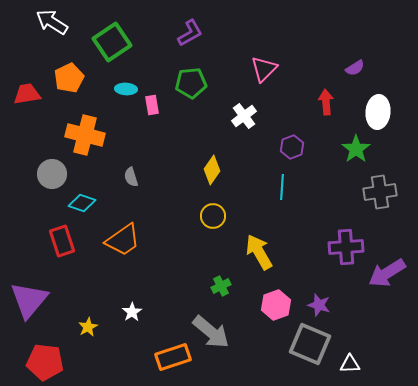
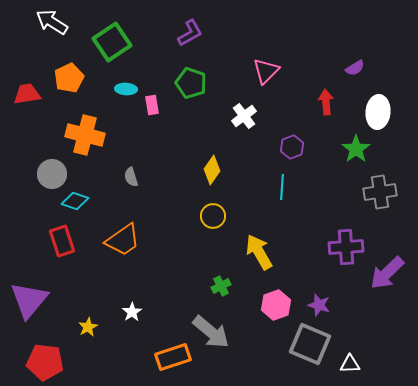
pink triangle: moved 2 px right, 2 px down
green pentagon: rotated 24 degrees clockwise
cyan diamond: moved 7 px left, 2 px up
purple arrow: rotated 12 degrees counterclockwise
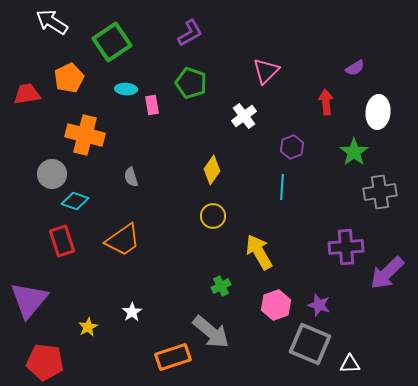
green star: moved 2 px left, 3 px down
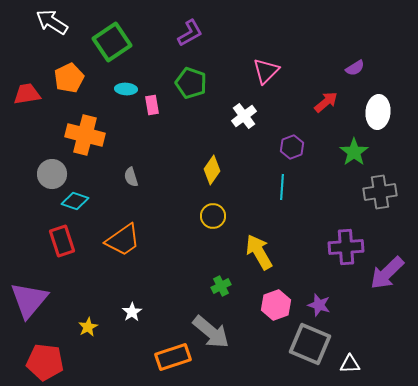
red arrow: rotated 55 degrees clockwise
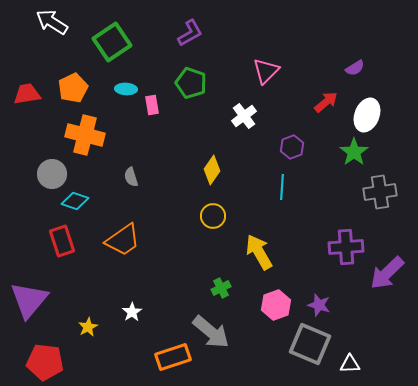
orange pentagon: moved 4 px right, 10 px down
white ellipse: moved 11 px left, 3 px down; rotated 16 degrees clockwise
green cross: moved 2 px down
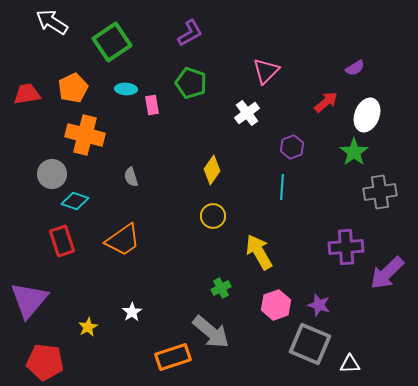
white cross: moved 3 px right, 3 px up
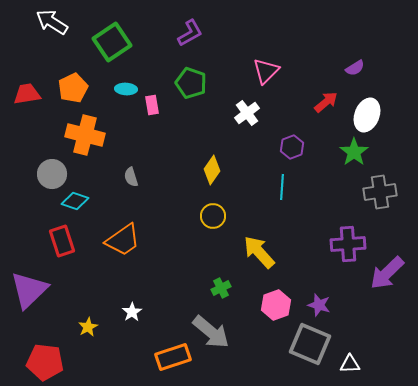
purple cross: moved 2 px right, 3 px up
yellow arrow: rotated 12 degrees counterclockwise
purple triangle: moved 10 px up; rotated 6 degrees clockwise
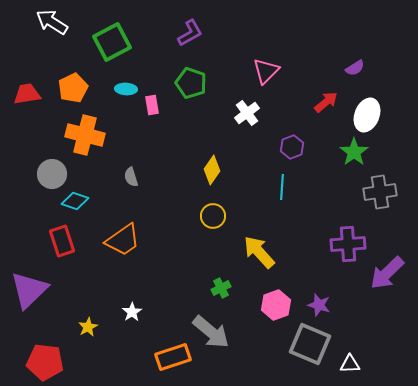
green square: rotated 6 degrees clockwise
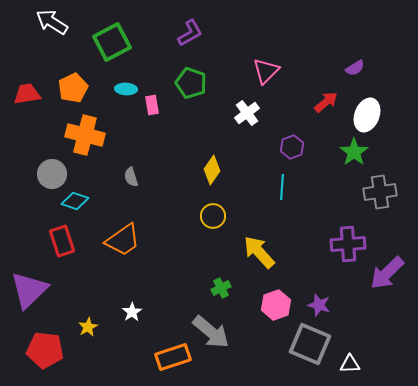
red pentagon: moved 12 px up
